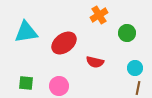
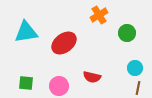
red semicircle: moved 3 px left, 15 px down
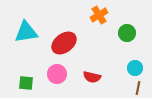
pink circle: moved 2 px left, 12 px up
